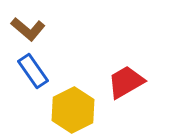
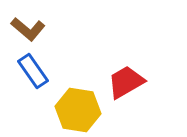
yellow hexagon: moved 5 px right; rotated 24 degrees counterclockwise
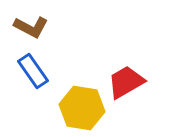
brown L-shape: moved 3 px right, 2 px up; rotated 12 degrees counterclockwise
yellow hexagon: moved 4 px right, 2 px up
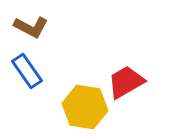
blue rectangle: moved 6 px left
yellow hexagon: moved 3 px right, 1 px up
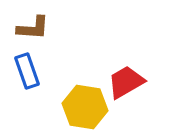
brown L-shape: moved 2 px right, 1 px down; rotated 24 degrees counterclockwise
blue rectangle: rotated 16 degrees clockwise
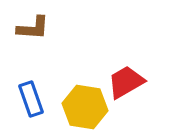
blue rectangle: moved 4 px right, 28 px down
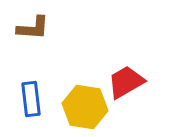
blue rectangle: rotated 12 degrees clockwise
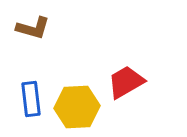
brown L-shape: rotated 12 degrees clockwise
yellow hexagon: moved 8 px left; rotated 12 degrees counterclockwise
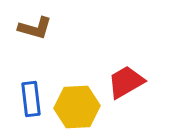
brown L-shape: moved 2 px right
